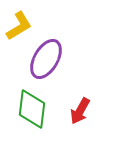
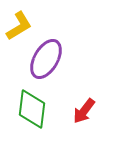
red arrow: moved 4 px right; rotated 8 degrees clockwise
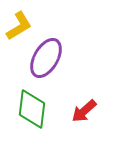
purple ellipse: moved 1 px up
red arrow: rotated 12 degrees clockwise
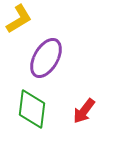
yellow L-shape: moved 7 px up
red arrow: rotated 12 degrees counterclockwise
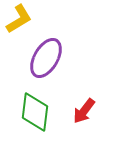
green diamond: moved 3 px right, 3 px down
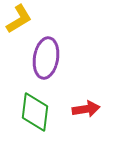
purple ellipse: rotated 21 degrees counterclockwise
red arrow: moved 2 px right, 2 px up; rotated 136 degrees counterclockwise
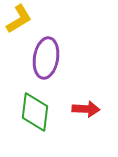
red arrow: rotated 12 degrees clockwise
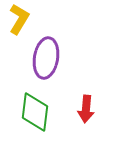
yellow L-shape: rotated 28 degrees counterclockwise
red arrow: rotated 92 degrees clockwise
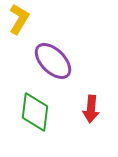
purple ellipse: moved 7 px right, 3 px down; rotated 54 degrees counterclockwise
red arrow: moved 5 px right
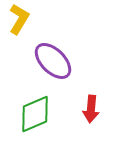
green diamond: moved 2 px down; rotated 60 degrees clockwise
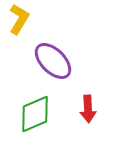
red arrow: moved 3 px left; rotated 8 degrees counterclockwise
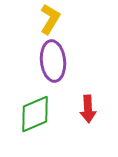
yellow L-shape: moved 31 px right
purple ellipse: rotated 39 degrees clockwise
